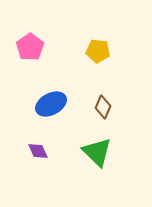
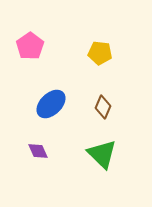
pink pentagon: moved 1 px up
yellow pentagon: moved 2 px right, 2 px down
blue ellipse: rotated 16 degrees counterclockwise
green triangle: moved 5 px right, 2 px down
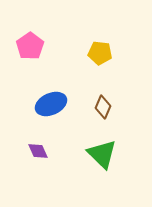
blue ellipse: rotated 20 degrees clockwise
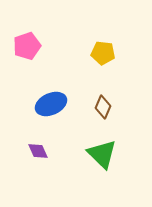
pink pentagon: moved 3 px left; rotated 16 degrees clockwise
yellow pentagon: moved 3 px right
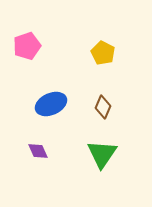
yellow pentagon: rotated 20 degrees clockwise
green triangle: rotated 20 degrees clockwise
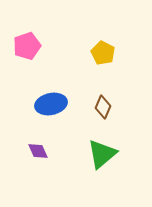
blue ellipse: rotated 12 degrees clockwise
green triangle: rotated 16 degrees clockwise
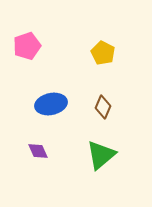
green triangle: moved 1 px left, 1 px down
